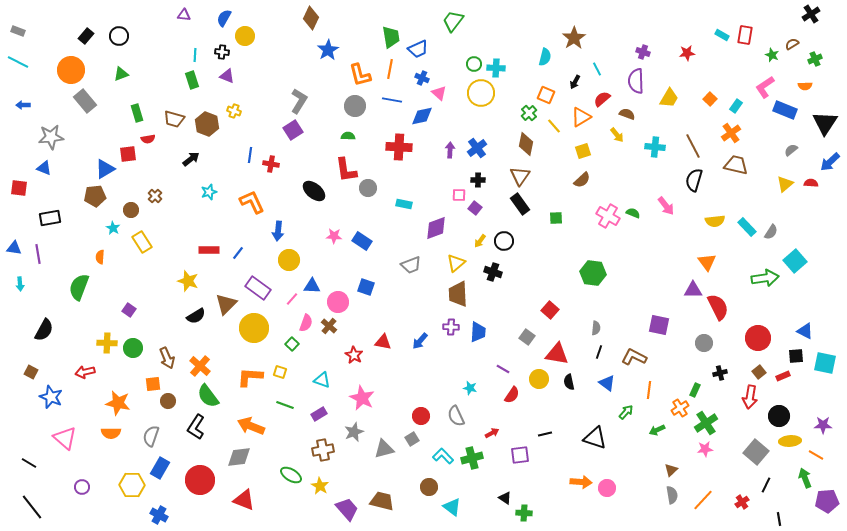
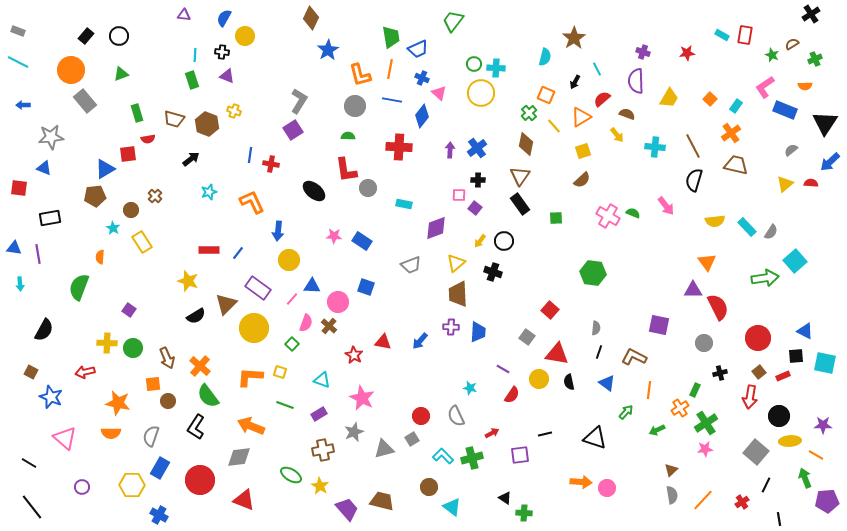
blue diamond at (422, 116): rotated 40 degrees counterclockwise
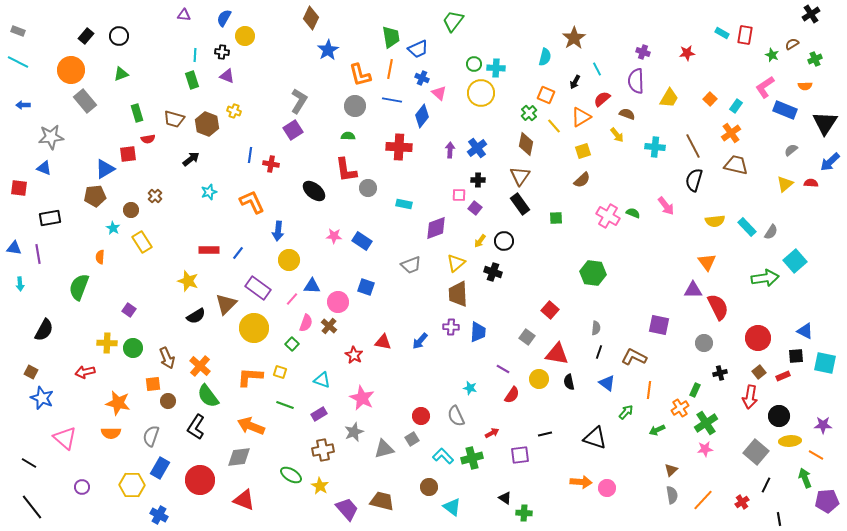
cyan rectangle at (722, 35): moved 2 px up
blue star at (51, 397): moved 9 px left, 1 px down
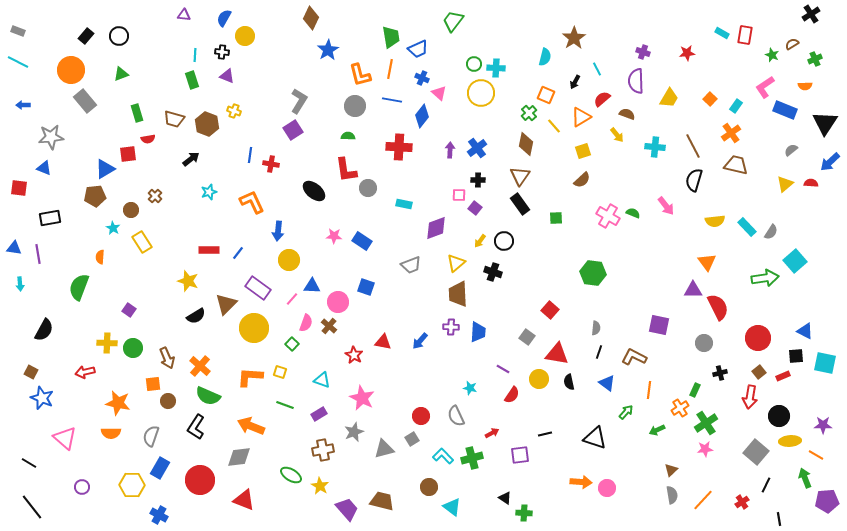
green semicircle at (208, 396): rotated 30 degrees counterclockwise
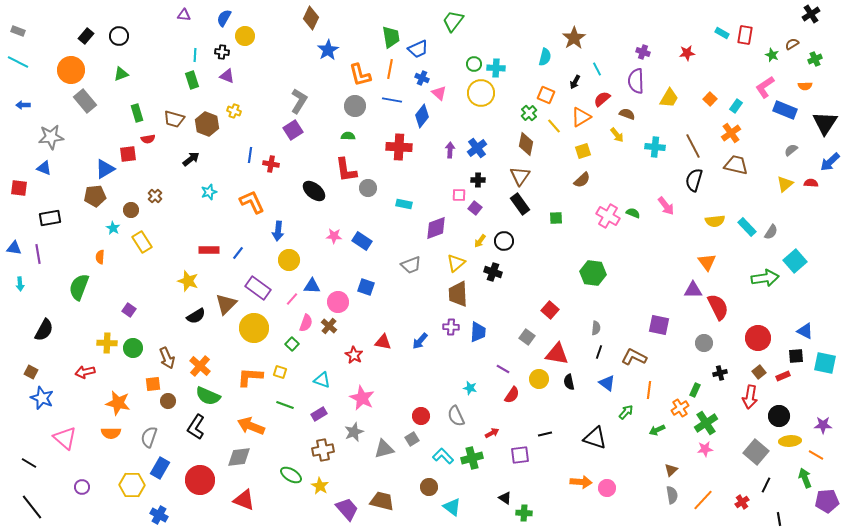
gray semicircle at (151, 436): moved 2 px left, 1 px down
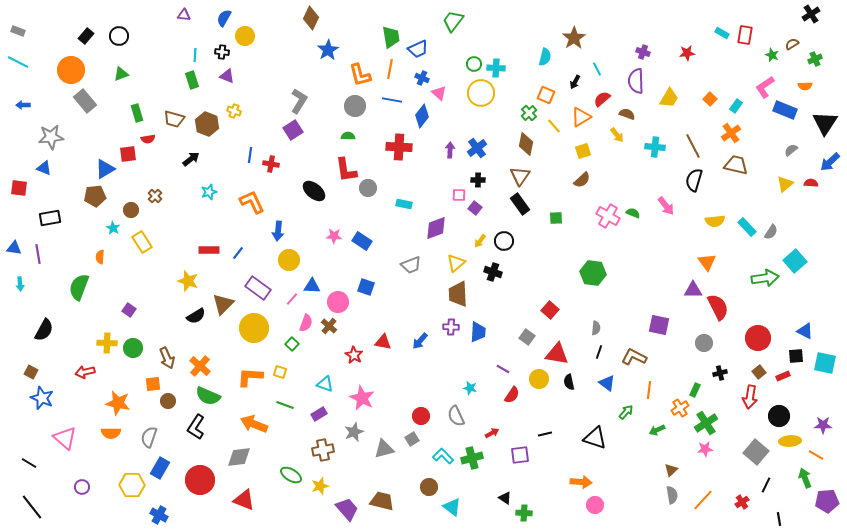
brown triangle at (226, 304): moved 3 px left
cyan triangle at (322, 380): moved 3 px right, 4 px down
orange arrow at (251, 426): moved 3 px right, 2 px up
yellow star at (320, 486): rotated 24 degrees clockwise
pink circle at (607, 488): moved 12 px left, 17 px down
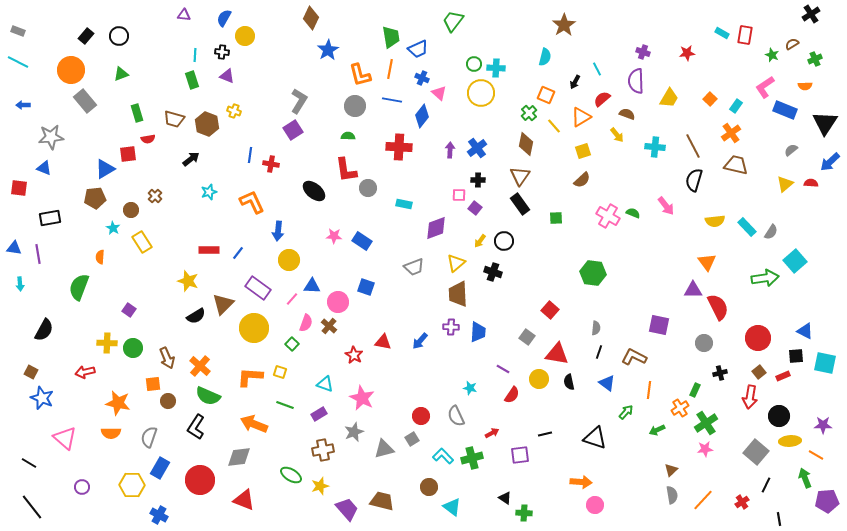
brown star at (574, 38): moved 10 px left, 13 px up
brown pentagon at (95, 196): moved 2 px down
gray trapezoid at (411, 265): moved 3 px right, 2 px down
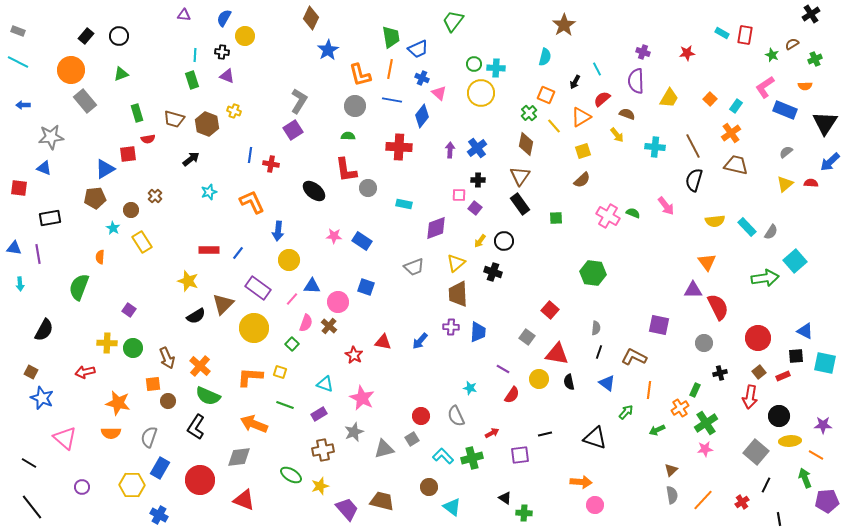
gray semicircle at (791, 150): moved 5 px left, 2 px down
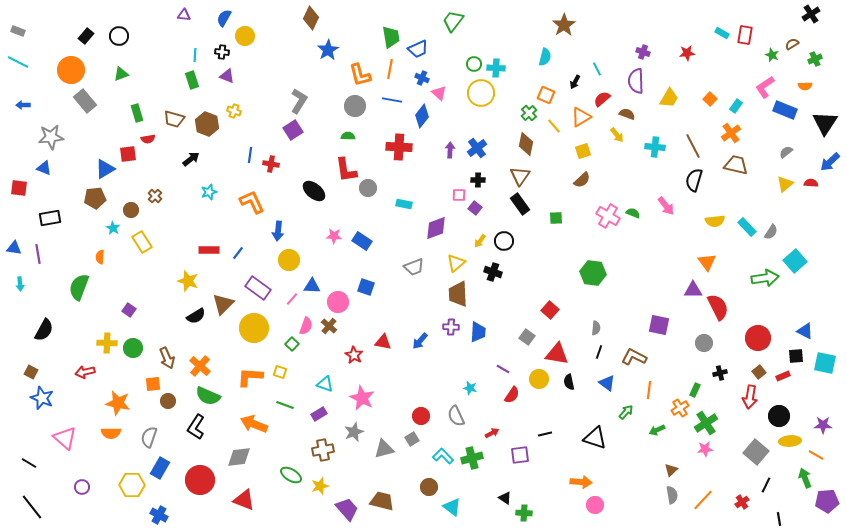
pink semicircle at (306, 323): moved 3 px down
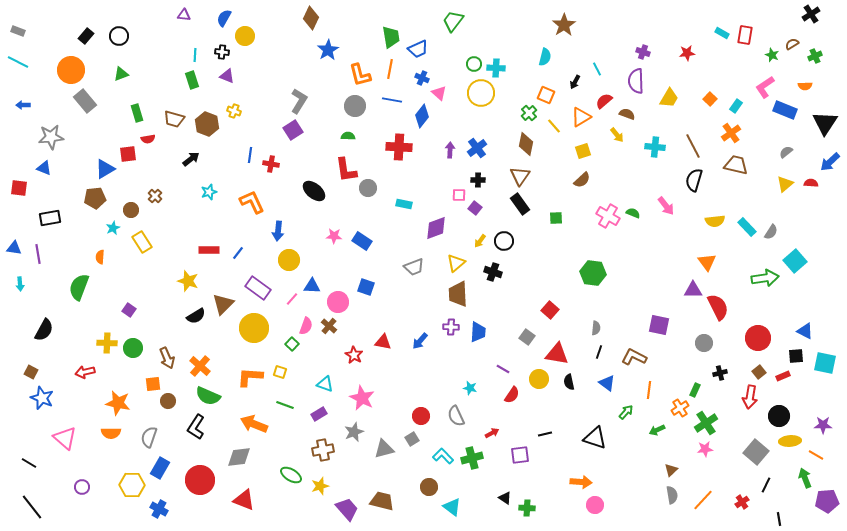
green cross at (815, 59): moved 3 px up
red semicircle at (602, 99): moved 2 px right, 2 px down
cyan star at (113, 228): rotated 16 degrees clockwise
green cross at (524, 513): moved 3 px right, 5 px up
blue cross at (159, 515): moved 6 px up
